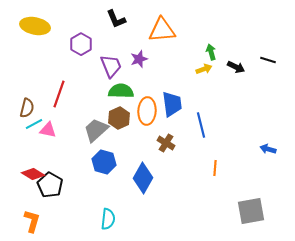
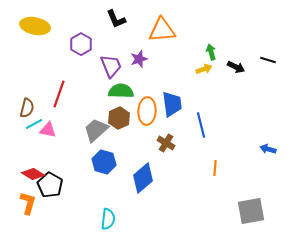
blue diamond: rotated 20 degrees clockwise
orange L-shape: moved 4 px left, 18 px up
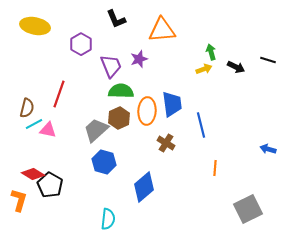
blue diamond: moved 1 px right, 9 px down
orange L-shape: moved 9 px left, 3 px up
gray square: moved 3 px left, 2 px up; rotated 16 degrees counterclockwise
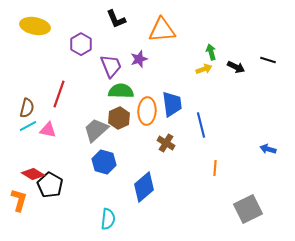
cyan line: moved 6 px left, 2 px down
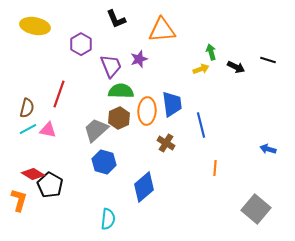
yellow arrow: moved 3 px left
cyan line: moved 3 px down
gray square: moved 8 px right; rotated 24 degrees counterclockwise
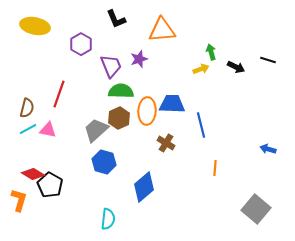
blue trapezoid: rotated 80 degrees counterclockwise
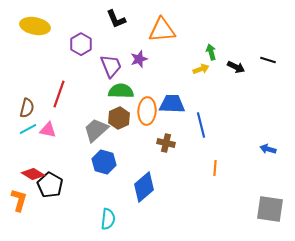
brown cross: rotated 18 degrees counterclockwise
gray square: moved 14 px right; rotated 32 degrees counterclockwise
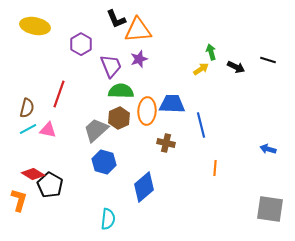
orange triangle: moved 24 px left
yellow arrow: rotated 14 degrees counterclockwise
